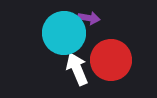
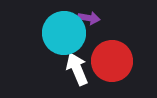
red circle: moved 1 px right, 1 px down
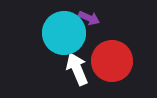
purple arrow: rotated 15 degrees clockwise
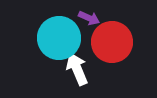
cyan circle: moved 5 px left, 5 px down
red circle: moved 19 px up
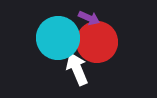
cyan circle: moved 1 px left
red circle: moved 15 px left
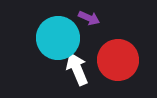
red circle: moved 21 px right, 18 px down
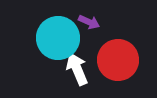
purple arrow: moved 4 px down
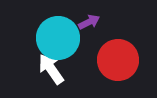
purple arrow: rotated 50 degrees counterclockwise
white arrow: moved 26 px left; rotated 12 degrees counterclockwise
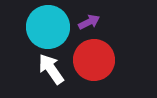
cyan circle: moved 10 px left, 11 px up
red circle: moved 24 px left
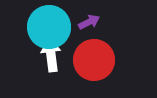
cyan circle: moved 1 px right
white arrow: moved 14 px up; rotated 28 degrees clockwise
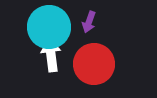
purple arrow: rotated 135 degrees clockwise
red circle: moved 4 px down
